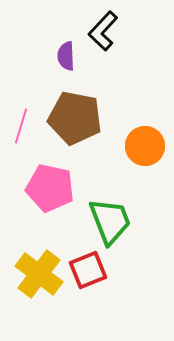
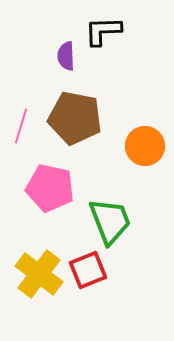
black L-shape: rotated 45 degrees clockwise
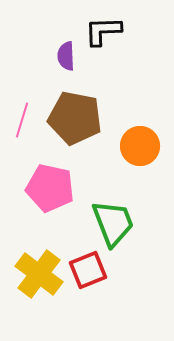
pink line: moved 1 px right, 6 px up
orange circle: moved 5 px left
green trapezoid: moved 3 px right, 2 px down
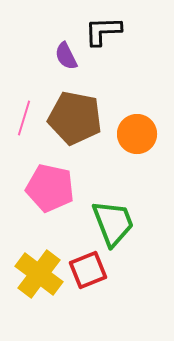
purple semicircle: rotated 24 degrees counterclockwise
pink line: moved 2 px right, 2 px up
orange circle: moved 3 px left, 12 px up
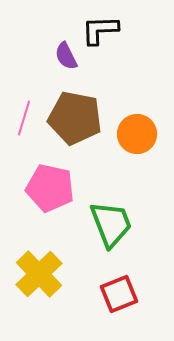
black L-shape: moved 3 px left, 1 px up
green trapezoid: moved 2 px left, 1 px down
red square: moved 31 px right, 24 px down
yellow cross: rotated 9 degrees clockwise
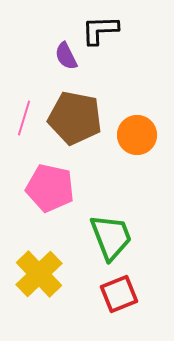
orange circle: moved 1 px down
green trapezoid: moved 13 px down
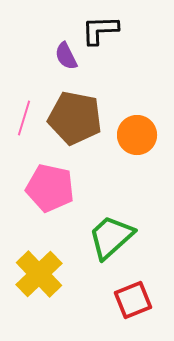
green trapezoid: rotated 111 degrees counterclockwise
red square: moved 14 px right, 6 px down
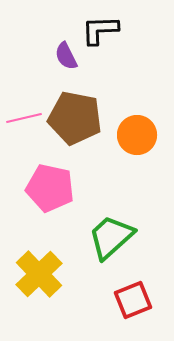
pink line: rotated 60 degrees clockwise
